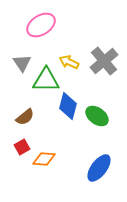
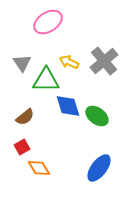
pink ellipse: moved 7 px right, 3 px up
blue diamond: rotated 32 degrees counterclockwise
orange diamond: moved 5 px left, 9 px down; rotated 55 degrees clockwise
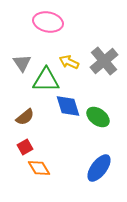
pink ellipse: rotated 44 degrees clockwise
green ellipse: moved 1 px right, 1 px down
red square: moved 3 px right
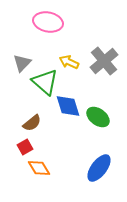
gray triangle: rotated 18 degrees clockwise
green triangle: moved 1 px left, 2 px down; rotated 40 degrees clockwise
brown semicircle: moved 7 px right, 6 px down
